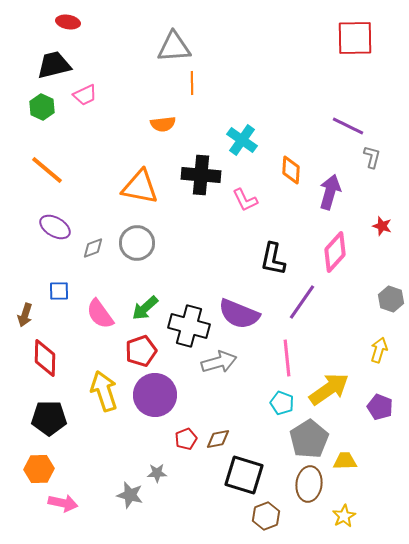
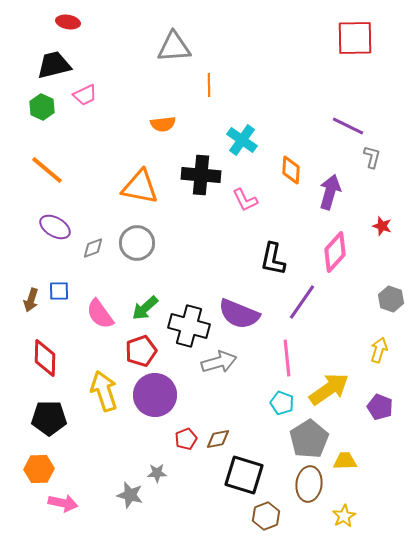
orange line at (192, 83): moved 17 px right, 2 px down
brown arrow at (25, 315): moved 6 px right, 15 px up
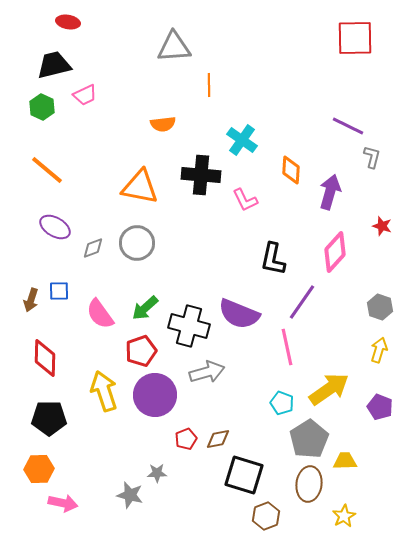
gray hexagon at (391, 299): moved 11 px left, 8 px down
pink line at (287, 358): moved 11 px up; rotated 6 degrees counterclockwise
gray arrow at (219, 362): moved 12 px left, 10 px down
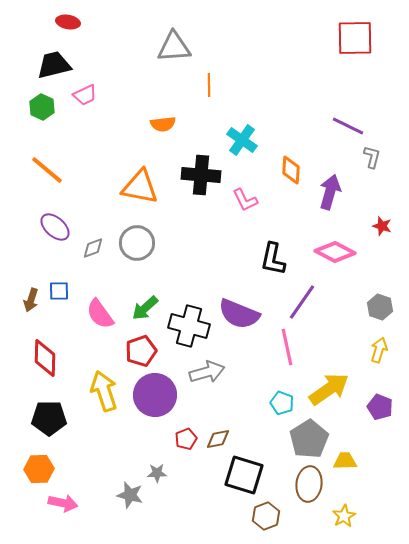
purple ellipse at (55, 227): rotated 12 degrees clockwise
pink diamond at (335, 252): rotated 75 degrees clockwise
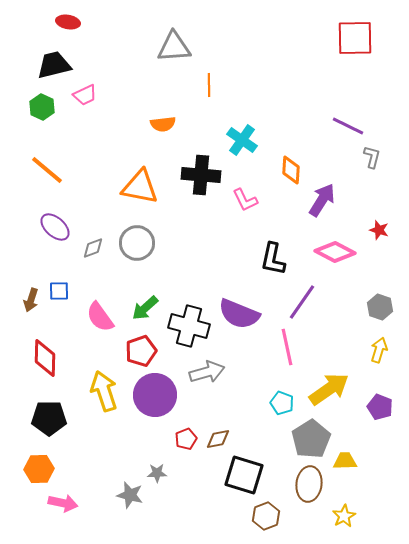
purple arrow at (330, 192): moved 8 px left, 8 px down; rotated 16 degrees clockwise
red star at (382, 226): moved 3 px left, 4 px down
pink semicircle at (100, 314): moved 3 px down
gray pentagon at (309, 439): moved 2 px right
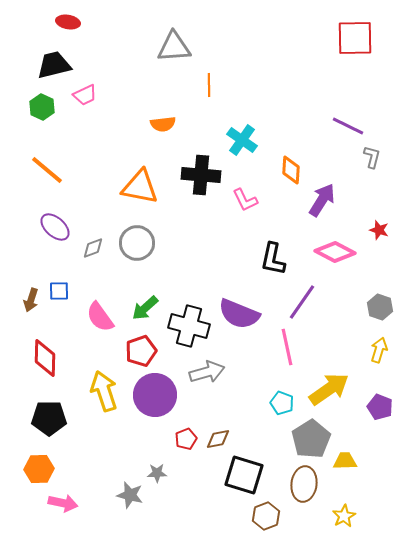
brown ellipse at (309, 484): moved 5 px left
